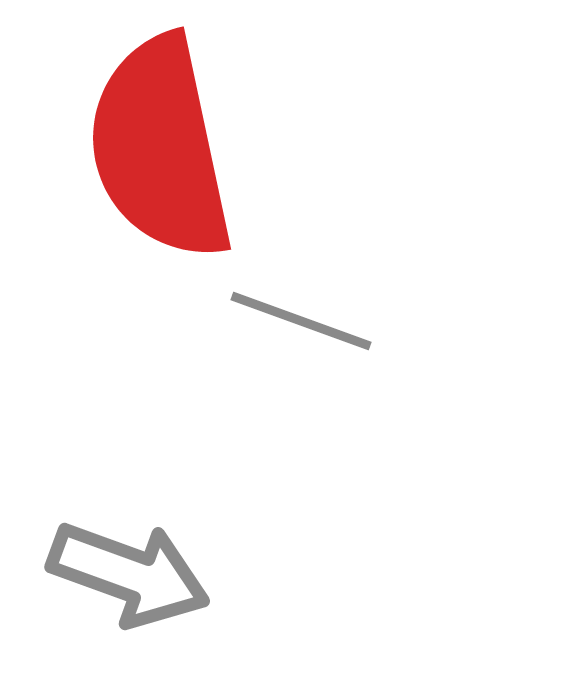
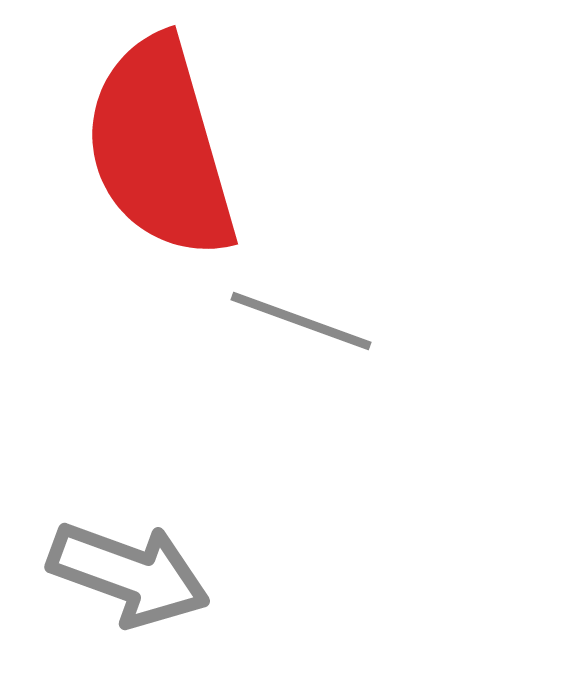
red semicircle: rotated 4 degrees counterclockwise
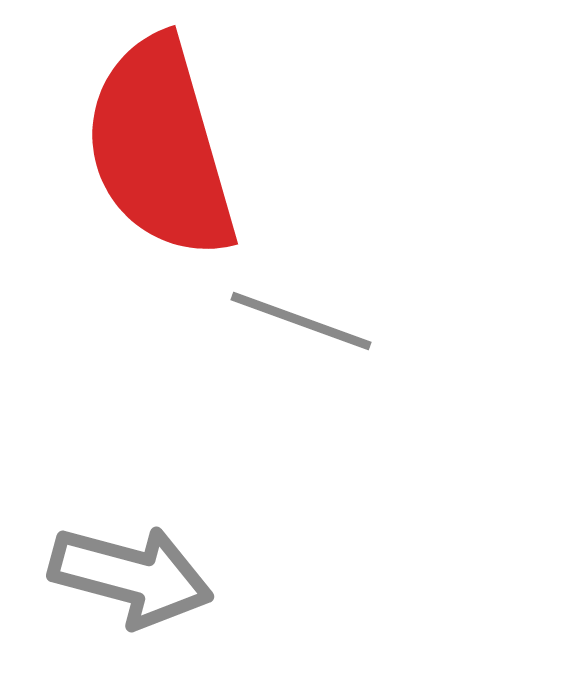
gray arrow: moved 2 px right, 2 px down; rotated 5 degrees counterclockwise
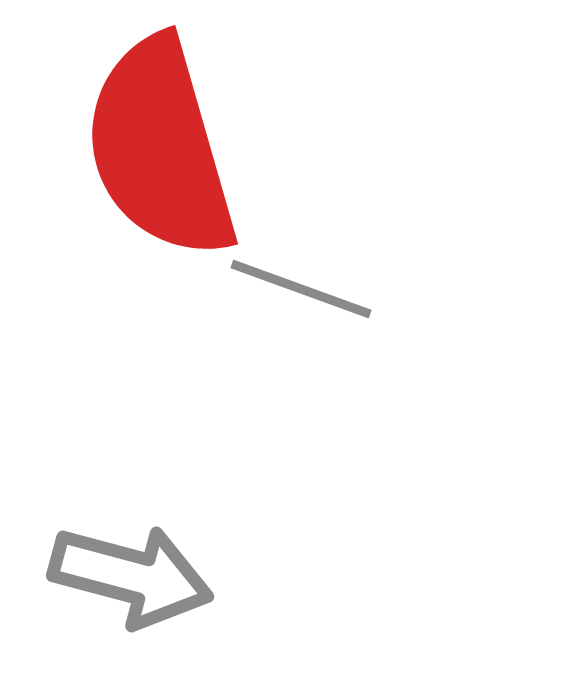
gray line: moved 32 px up
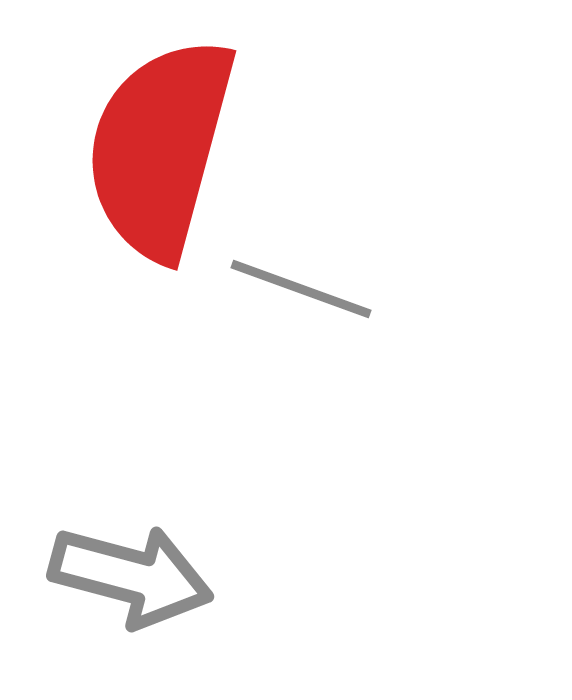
red semicircle: rotated 31 degrees clockwise
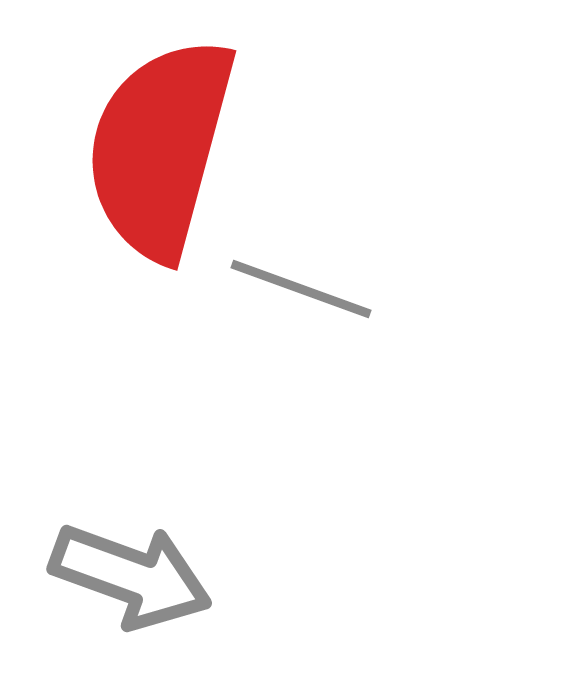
gray arrow: rotated 5 degrees clockwise
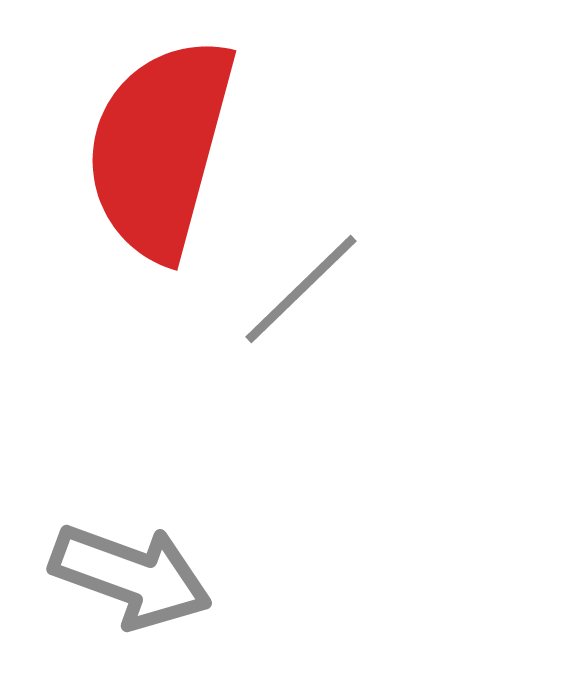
gray line: rotated 64 degrees counterclockwise
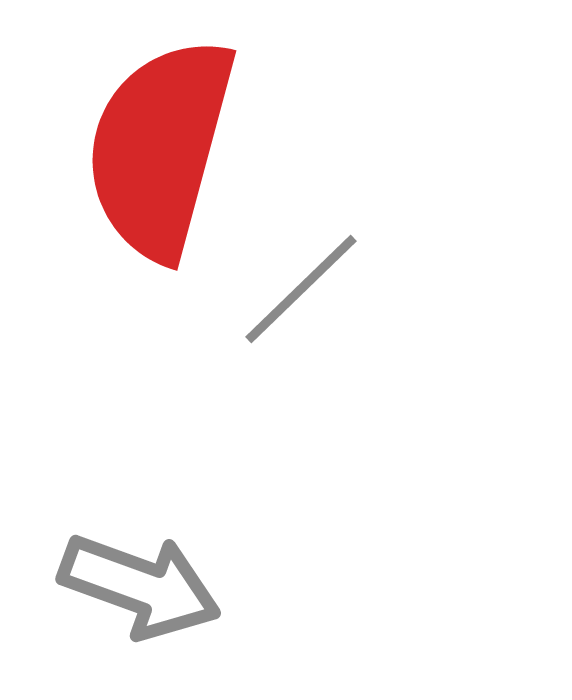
gray arrow: moved 9 px right, 10 px down
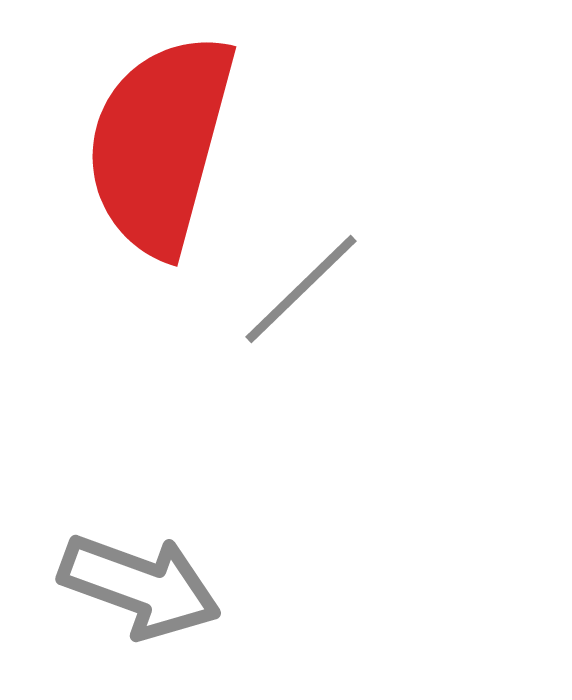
red semicircle: moved 4 px up
